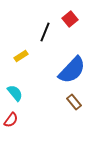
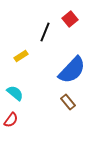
cyan semicircle: rotated 12 degrees counterclockwise
brown rectangle: moved 6 px left
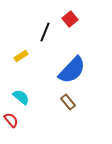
cyan semicircle: moved 6 px right, 4 px down
red semicircle: rotated 77 degrees counterclockwise
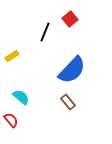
yellow rectangle: moved 9 px left
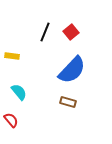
red square: moved 1 px right, 13 px down
yellow rectangle: rotated 40 degrees clockwise
cyan semicircle: moved 2 px left, 5 px up; rotated 12 degrees clockwise
brown rectangle: rotated 35 degrees counterclockwise
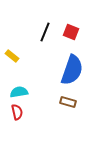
red square: rotated 28 degrees counterclockwise
yellow rectangle: rotated 32 degrees clockwise
blue semicircle: rotated 24 degrees counterclockwise
cyan semicircle: rotated 60 degrees counterclockwise
red semicircle: moved 6 px right, 8 px up; rotated 28 degrees clockwise
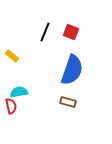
red semicircle: moved 6 px left, 6 px up
